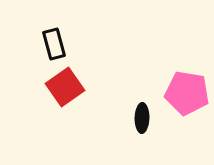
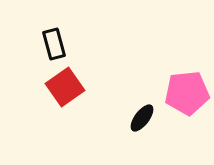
pink pentagon: rotated 15 degrees counterclockwise
black ellipse: rotated 36 degrees clockwise
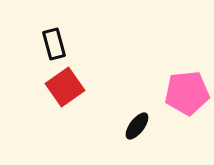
black ellipse: moved 5 px left, 8 px down
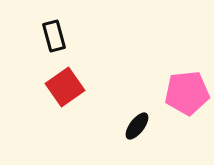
black rectangle: moved 8 px up
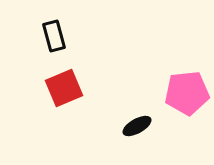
red square: moved 1 px left, 1 px down; rotated 12 degrees clockwise
black ellipse: rotated 24 degrees clockwise
